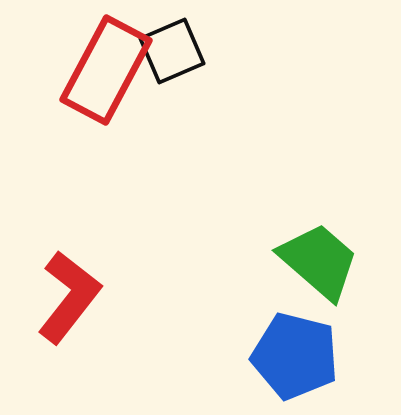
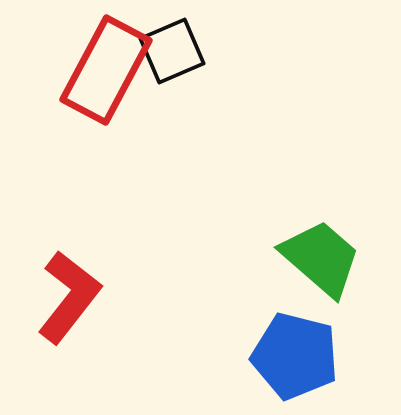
green trapezoid: moved 2 px right, 3 px up
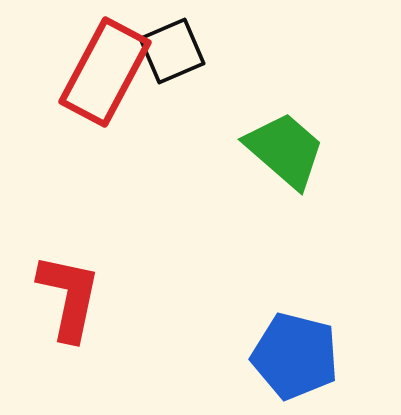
red rectangle: moved 1 px left, 2 px down
green trapezoid: moved 36 px left, 108 px up
red L-shape: rotated 26 degrees counterclockwise
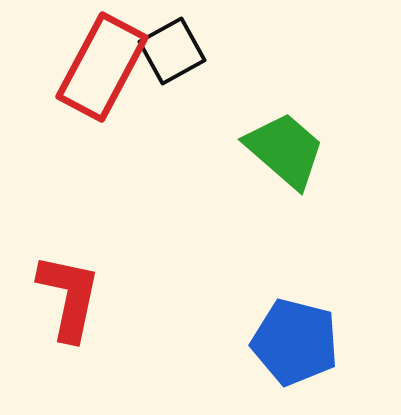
black square: rotated 6 degrees counterclockwise
red rectangle: moved 3 px left, 5 px up
blue pentagon: moved 14 px up
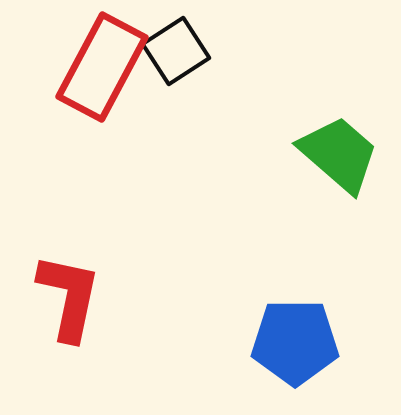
black square: moved 4 px right; rotated 4 degrees counterclockwise
green trapezoid: moved 54 px right, 4 px down
blue pentagon: rotated 14 degrees counterclockwise
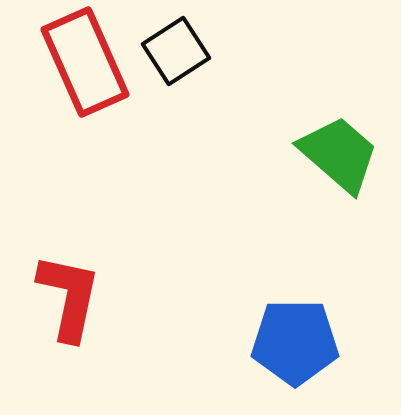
red rectangle: moved 17 px left, 5 px up; rotated 52 degrees counterclockwise
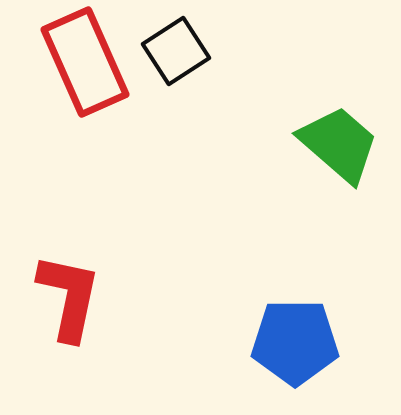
green trapezoid: moved 10 px up
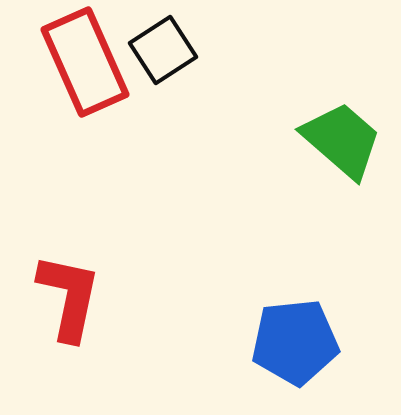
black square: moved 13 px left, 1 px up
green trapezoid: moved 3 px right, 4 px up
blue pentagon: rotated 6 degrees counterclockwise
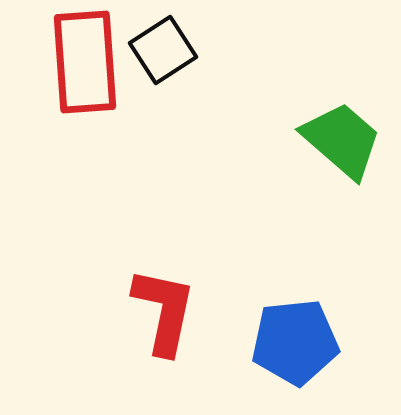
red rectangle: rotated 20 degrees clockwise
red L-shape: moved 95 px right, 14 px down
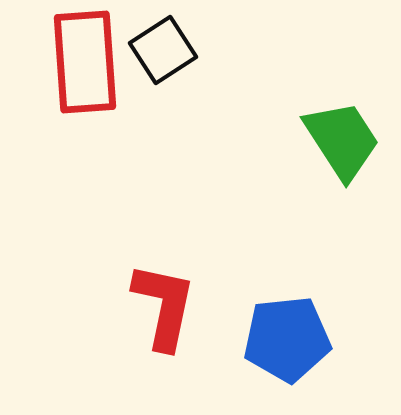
green trapezoid: rotated 16 degrees clockwise
red L-shape: moved 5 px up
blue pentagon: moved 8 px left, 3 px up
